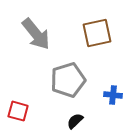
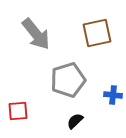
red square: rotated 20 degrees counterclockwise
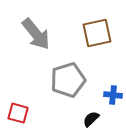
red square: moved 2 px down; rotated 20 degrees clockwise
black semicircle: moved 16 px right, 2 px up
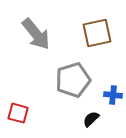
gray pentagon: moved 5 px right
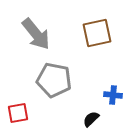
gray pentagon: moved 19 px left; rotated 28 degrees clockwise
red square: rotated 25 degrees counterclockwise
